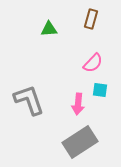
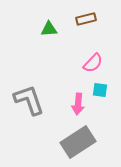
brown rectangle: moved 5 px left; rotated 60 degrees clockwise
gray rectangle: moved 2 px left
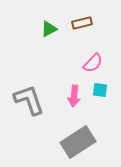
brown rectangle: moved 4 px left, 4 px down
green triangle: rotated 24 degrees counterclockwise
pink arrow: moved 4 px left, 8 px up
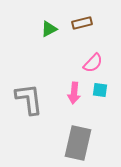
pink arrow: moved 3 px up
gray L-shape: moved 1 px up; rotated 12 degrees clockwise
gray rectangle: moved 1 px down; rotated 44 degrees counterclockwise
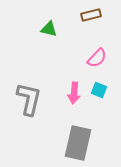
brown rectangle: moved 9 px right, 8 px up
green triangle: rotated 42 degrees clockwise
pink semicircle: moved 4 px right, 5 px up
cyan square: moved 1 px left; rotated 14 degrees clockwise
gray L-shape: rotated 20 degrees clockwise
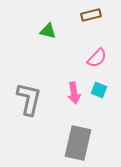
green triangle: moved 1 px left, 2 px down
pink arrow: rotated 15 degrees counterclockwise
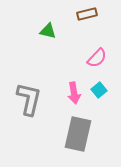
brown rectangle: moved 4 px left, 1 px up
cyan square: rotated 28 degrees clockwise
gray rectangle: moved 9 px up
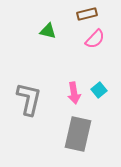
pink semicircle: moved 2 px left, 19 px up
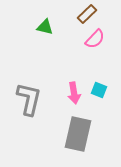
brown rectangle: rotated 30 degrees counterclockwise
green triangle: moved 3 px left, 4 px up
cyan square: rotated 28 degrees counterclockwise
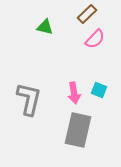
gray rectangle: moved 4 px up
